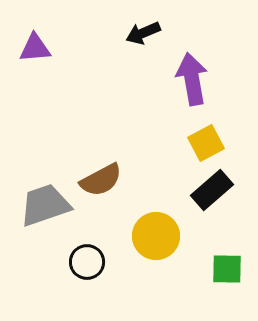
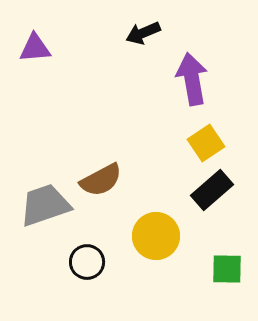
yellow square: rotated 6 degrees counterclockwise
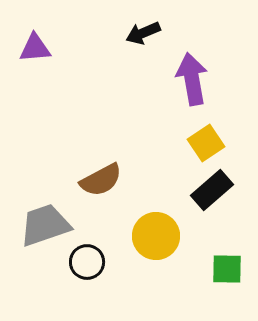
gray trapezoid: moved 20 px down
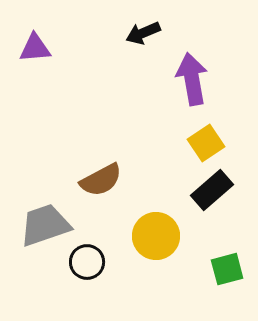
green square: rotated 16 degrees counterclockwise
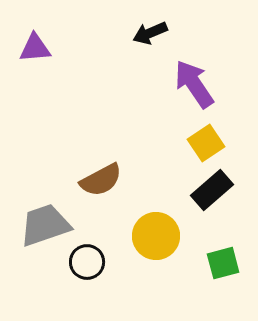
black arrow: moved 7 px right
purple arrow: moved 2 px right, 5 px down; rotated 24 degrees counterclockwise
green square: moved 4 px left, 6 px up
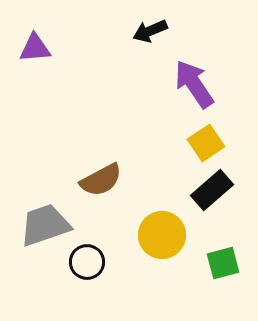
black arrow: moved 2 px up
yellow circle: moved 6 px right, 1 px up
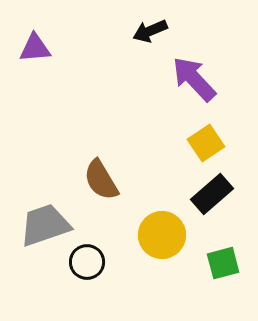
purple arrow: moved 5 px up; rotated 9 degrees counterclockwise
brown semicircle: rotated 87 degrees clockwise
black rectangle: moved 4 px down
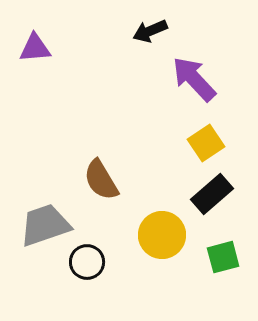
green square: moved 6 px up
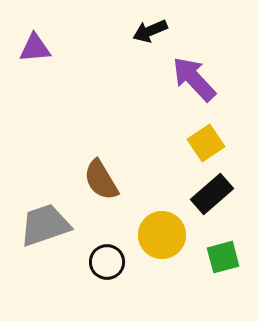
black circle: moved 20 px right
